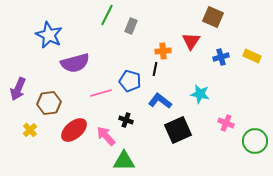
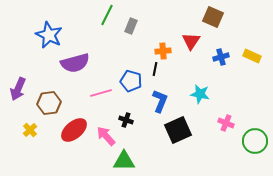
blue pentagon: moved 1 px right
blue L-shape: rotated 75 degrees clockwise
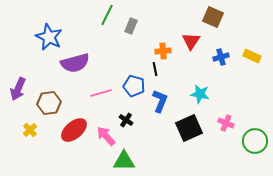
blue star: moved 2 px down
black line: rotated 24 degrees counterclockwise
blue pentagon: moved 3 px right, 5 px down
black cross: rotated 16 degrees clockwise
black square: moved 11 px right, 2 px up
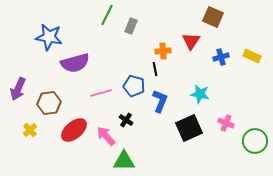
blue star: rotated 16 degrees counterclockwise
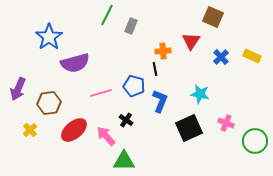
blue star: rotated 28 degrees clockwise
blue cross: rotated 28 degrees counterclockwise
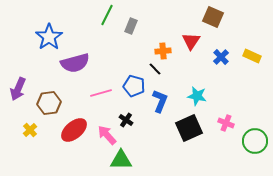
black line: rotated 32 degrees counterclockwise
cyan star: moved 3 px left, 2 px down
pink arrow: moved 1 px right, 1 px up
green triangle: moved 3 px left, 1 px up
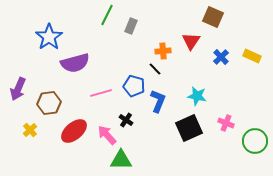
blue L-shape: moved 2 px left
red ellipse: moved 1 px down
